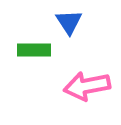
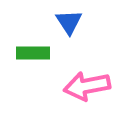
green rectangle: moved 1 px left, 3 px down
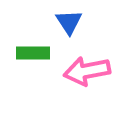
pink arrow: moved 15 px up
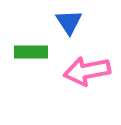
green rectangle: moved 2 px left, 1 px up
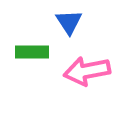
green rectangle: moved 1 px right
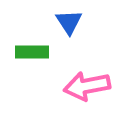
pink arrow: moved 15 px down
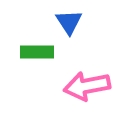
green rectangle: moved 5 px right
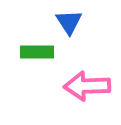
pink arrow: rotated 9 degrees clockwise
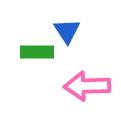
blue triangle: moved 2 px left, 9 px down
